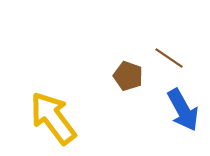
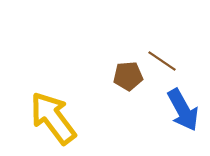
brown line: moved 7 px left, 3 px down
brown pentagon: rotated 24 degrees counterclockwise
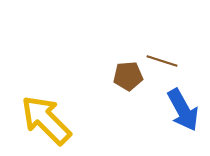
brown line: rotated 16 degrees counterclockwise
yellow arrow: moved 7 px left, 2 px down; rotated 8 degrees counterclockwise
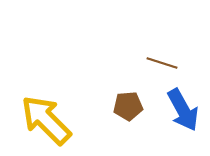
brown line: moved 2 px down
brown pentagon: moved 30 px down
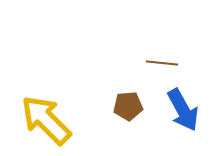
brown line: rotated 12 degrees counterclockwise
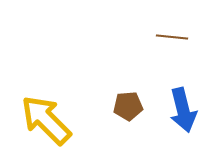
brown line: moved 10 px right, 26 px up
blue arrow: rotated 15 degrees clockwise
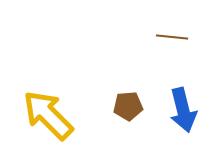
yellow arrow: moved 2 px right, 5 px up
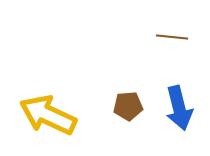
blue arrow: moved 4 px left, 2 px up
yellow arrow: rotated 20 degrees counterclockwise
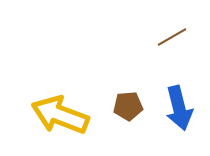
brown line: rotated 36 degrees counterclockwise
yellow arrow: moved 12 px right; rotated 4 degrees counterclockwise
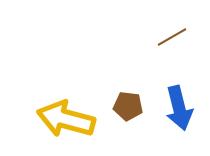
brown pentagon: rotated 12 degrees clockwise
yellow arrow: moved 6 px right, 4 px down; rotated 6 degrees counterclockwise
